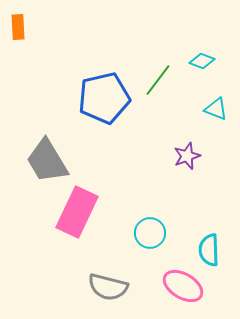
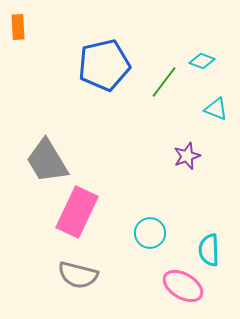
green line: moved 6 px right, 2 px down
blue pentagon: moved 33 px up
gray semicircle: moved 30 px left, 12 px up
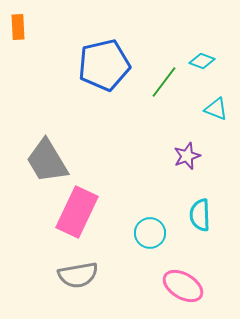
cyan semicircle: moved 9 px left, 35 px up
gray semicircle: rotated 24 degrees counterclockwise
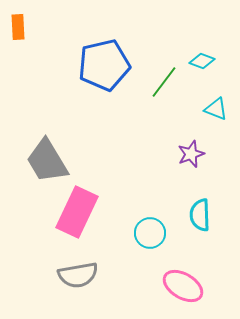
purple star: moved 4 px right, 2 px up
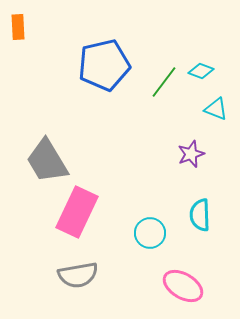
cyan diamond: moved 1 px left, 10 px down
